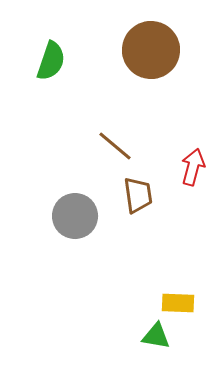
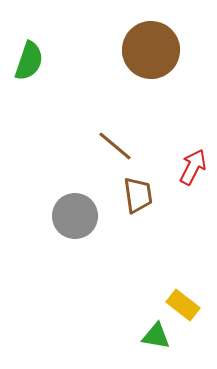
green semicircle: moved 22 px left
red arrow: rotated 12 degrees clockwise
yellow rectangle: moved 5 px right, 2 px down; rotated 36 degrees clockwise
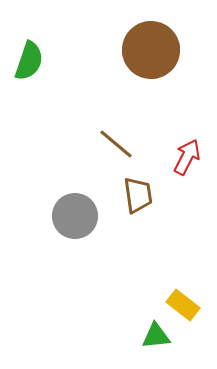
brown line: moved 1 px right, 2 px up
red arrow: moved 6 px left, 10 px up
green triangle: rotated 16 degrees counterclockwise
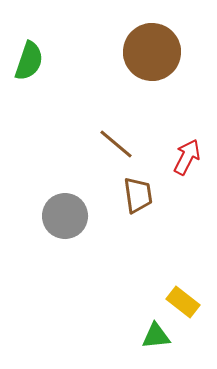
brown circle: moved 1 px right, 2 px down
gray circle: moved 10 px left
yellow rectangle: moved 3 px up
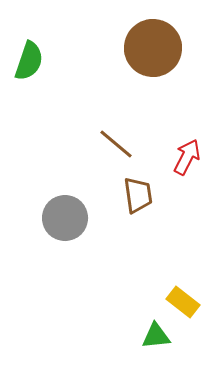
brown circle: moved 1 px right, 4 px up
gray circle: moved 2 px down
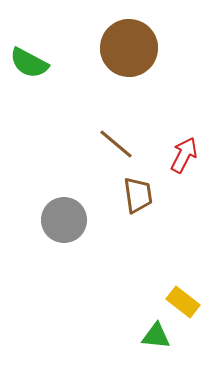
brown circle: moved 24 px left
green semicircle: moved 2 px down; rotated 99 degrees clockwise
red arrow: moved 3 px left, 2 px up
gray circle: moved 1 px left, 2 px down
green triangle: rotated 12 degrees clockwise
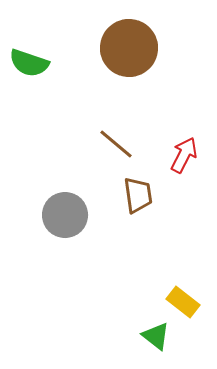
green semicircle: rotated 9 degrees counterclockwise
gray circle: moved 1 px right, 5 px up
green triangle: rotated 32 degrees clockwise
